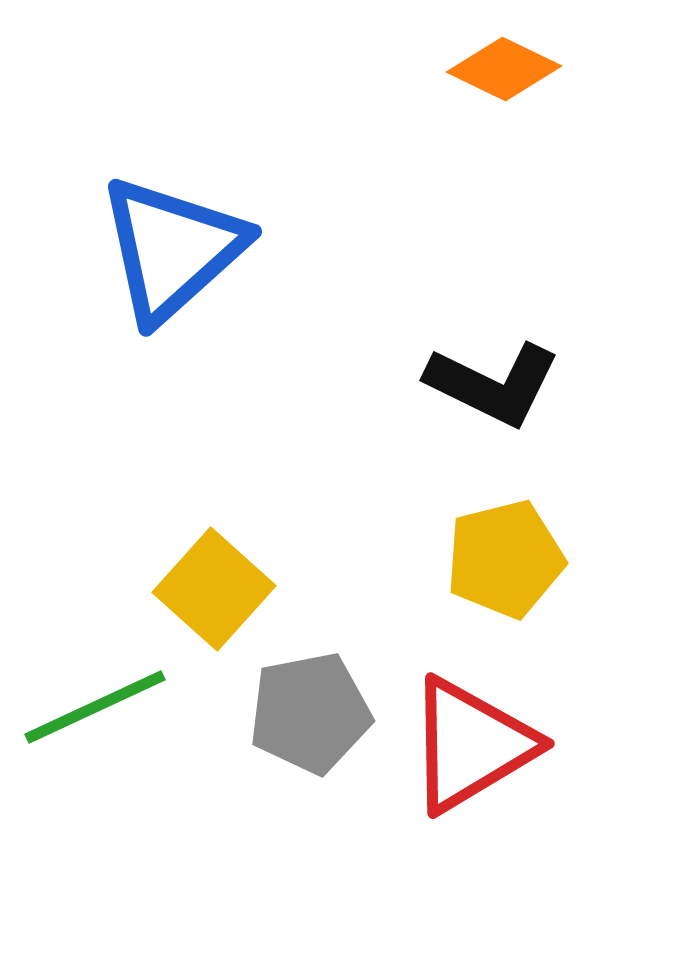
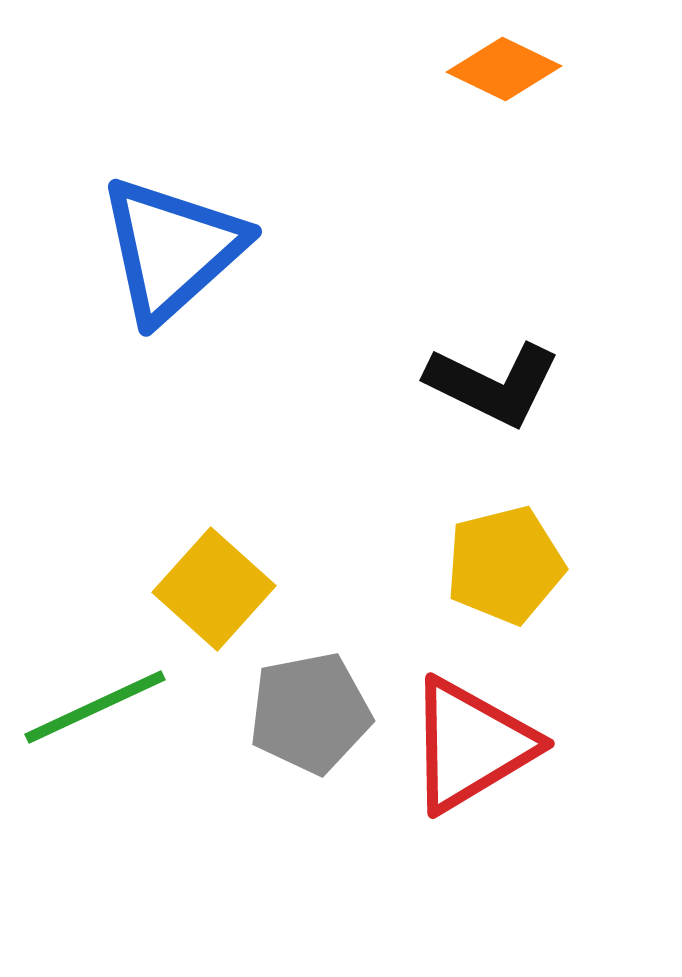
yellow pentagon: moved 6 px down
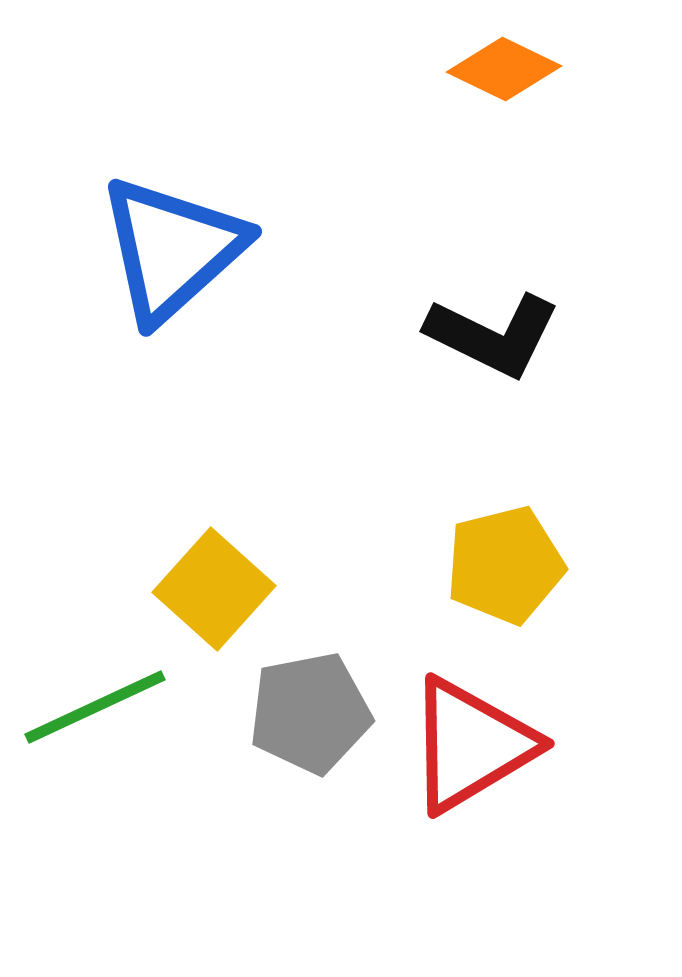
black L-shape: moved 49 px up
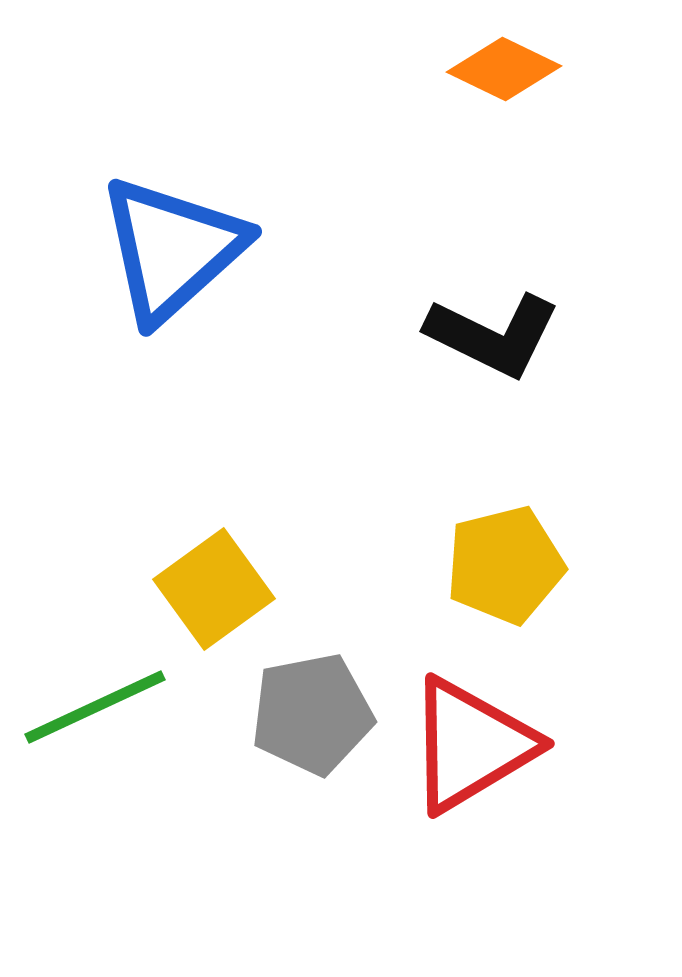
yellow square: rotated 12 degrees clockwise
gray pentagon: moved 2 px right, 1 px down
